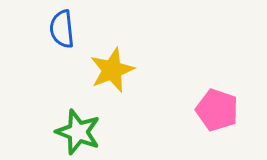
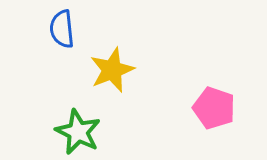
pink pentagon: moved 3 px left, 2 px up
green star: rotated 6 degrees clockwise
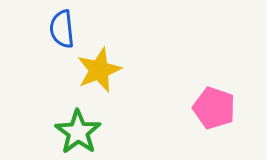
yellow star: moved 13 px left
green star: rotated 9 degrees clockwise
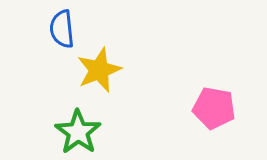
pink pentagon: rotated 9 degrees counterclockwise
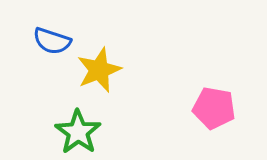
blue semicircle: moved 10 px left, 12 px down; rotated 66 degrees counterclockwise
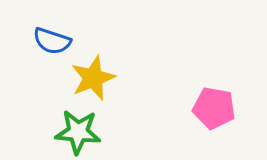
yellow star: moved 6 px left, 8 px down
green star: rotated 30 degrees counterclockwise
